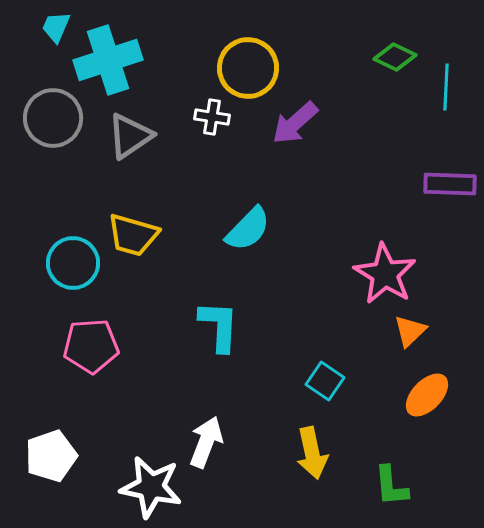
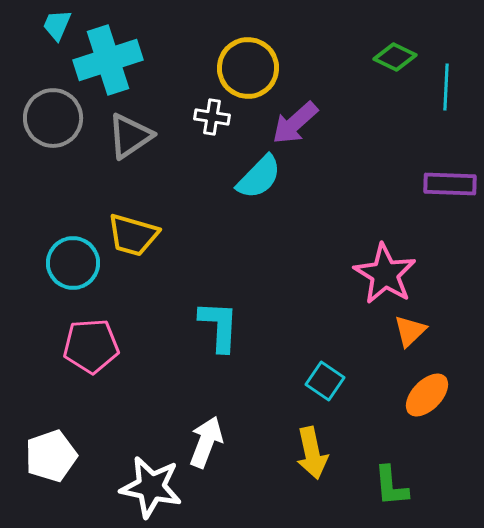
cyan trapezoid: moved 1 px right, 2 px up
cyan semicircle: moved 11 px right, 52 px up
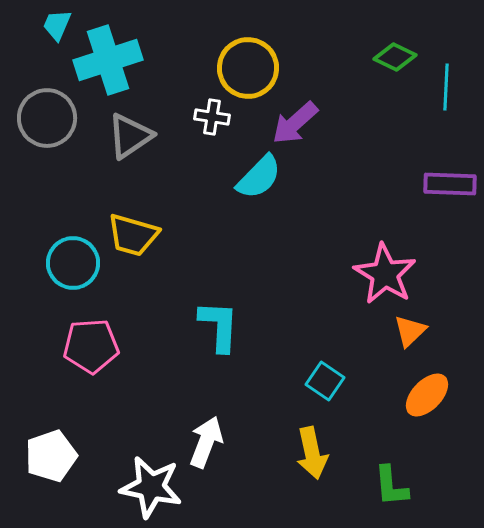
gray circle: moved 6 px left
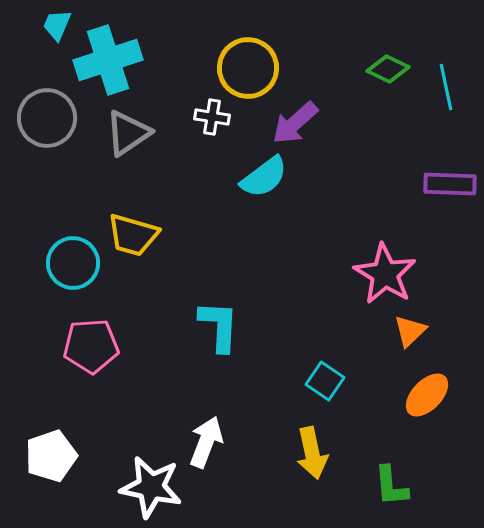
green diamond: moved 7 px left, 12 px down
cyan line: rotated 15 degrees counterclockwise
gray triangle: moved 2 px left, 3 px up
cyan semicircle: moved 5 px right; rotated 9 degrees clockwise
